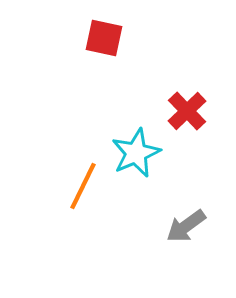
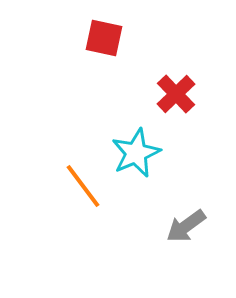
red cross: moved 11 px left, 17 px up
orange line: rotated 63 degrees counterclockwise
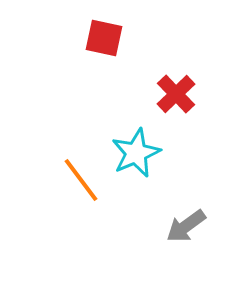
orange line: moved 2 px left, 6 px up
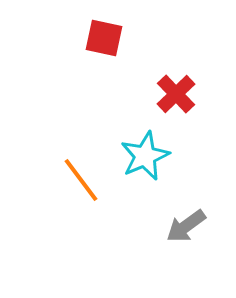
cyan star: moved 9 px right, 3 px down
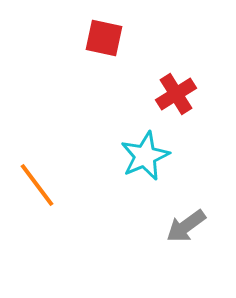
red cross: rotated 12 degrees clockwise
orange line: moved 44 px left, 5 px down
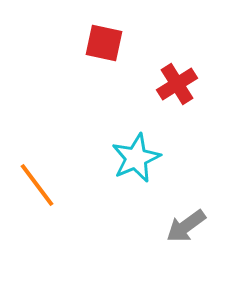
red square: moved 5 px down
red cross: moved 1 px right, 10 px up
cyan star: moved 9 px left, 2 px down
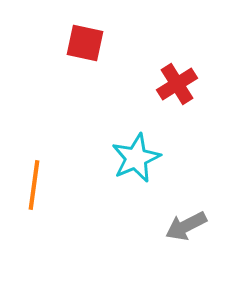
red square: moved 19 px left
orange line: moved 3 px left; rotated 45 degrees clockwise
gray arrow: rotated 9 degrees clockwise
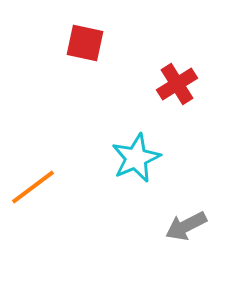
orange line: moved 1 px left, 2 px down; rotated 45 degrees clockwise
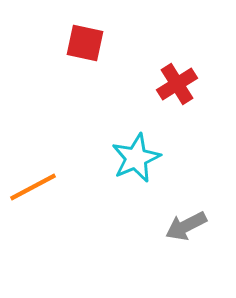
orange line: rotated 9 degrees clockwise
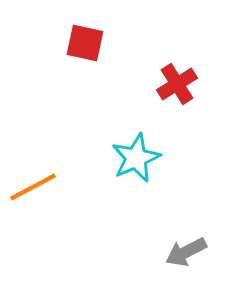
gray arrow: moved 26 px down
